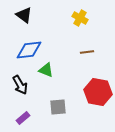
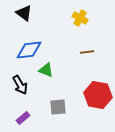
black triangle: moved 2 px up
red hexagon: moved 3 px down
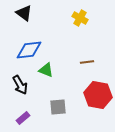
brown line: moved 10 px down
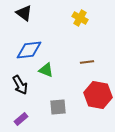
purple rectangle: moved 2 px left, 1 px down
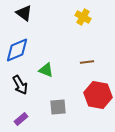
yellow cross: moved 3 px right, 1 px up
blue diamond: moved 12 px left; rotated 16 degrees counterclockwise
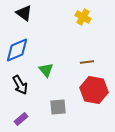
green triangle: rotated 28 degrees clockwise
red hexagon: moved 4 px left, 5 px up
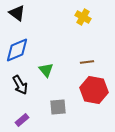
black triangle: moved 7 px left
purple rectangle: moved 1 px right, 1 px down
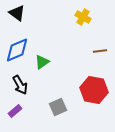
brown line: moved 13 px right, 11 px up
green triangle: moved 4 px left, 8 px up; rotated 35 degrees clockwise
gray square: rotated 18 degrees counterclockwise
purple rectangle: moved 7 px left, 9 px up
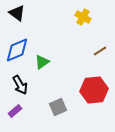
brown line: rotated 24 degrees counterclockwise
red hexagon: rotated 16 degrees counterclockwise
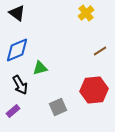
yellow cross: moved 3 px right, 4 px up; rotated 21 degrees clockwise
green triangle: moved 2 px left, 6 px down; rotated 21 degrees clockwise
purple rectangle: moved 2 px left
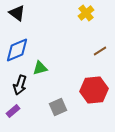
black arrow: rotated 48 degrees clockwise
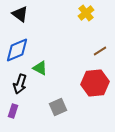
black triangle: moved 3 px right, 1 px down
green triangle: rotated 42 degrees clockwise
black arrow: moved 1 px up
red hexagon: moved 1 px right, 7 px up
purple rectangle: rotated 32 degrees counterclockwise
